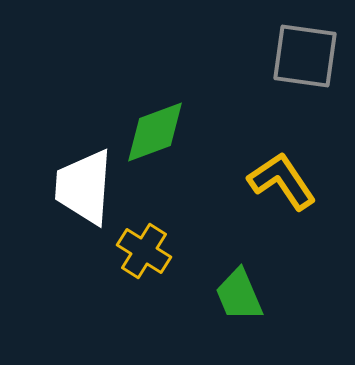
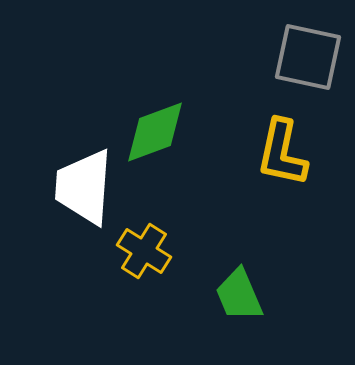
gray square: moved 3 px right, 1 px down; rotated 4 degrees clockwise
yellow L-shape: moved 28 px up; rotated 134 degrees counterclockwise
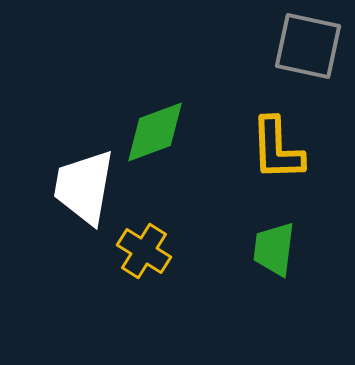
gray square: moved 11 px up
yellow L-shape: moved 5 px left, 4 px up; rotated 14 degrees counterclockwise
white trapezoid: rotated 6 degrees clockwise
green trapezoid: moved 35 px right, 46 px up; rotated 30 degrees clockwise
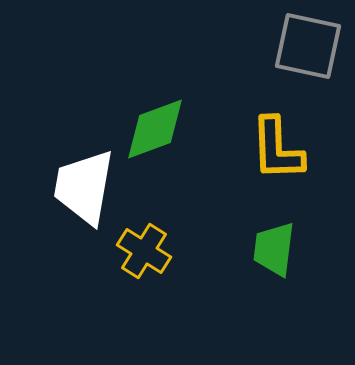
green diamond: moved 3 px up
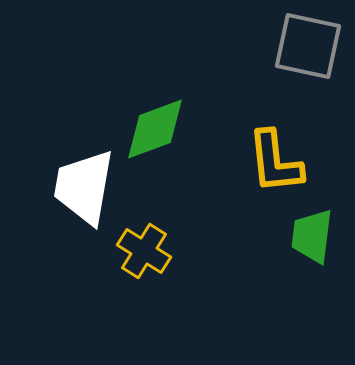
yellow L-shape: moved 2 px left, 13 px down; rotated 4 degrees counterclockwise
green trapezoid: moved 38 px right, 13 px up
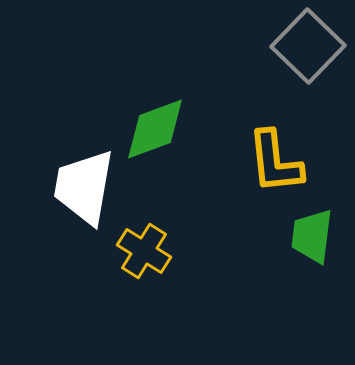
gray square: rotated 32 degrees clockwise
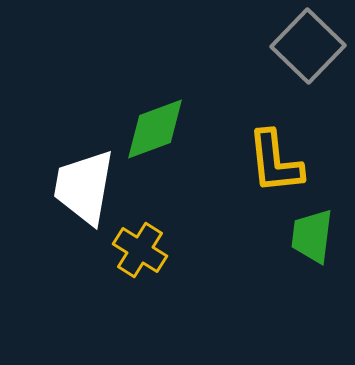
yellow cross: moved 4 px left, 1 px up
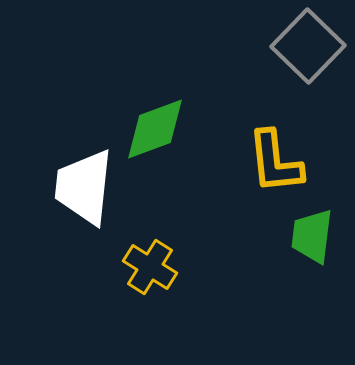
white trapezoid: rotated 4 degrees counterclockwise
yellow cross: moved 10 px right, 17 px down
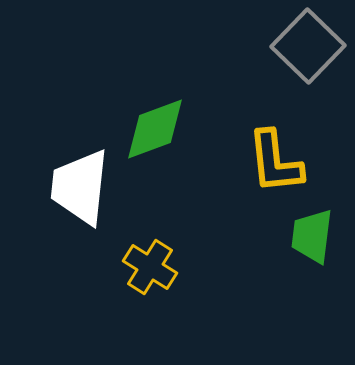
white trapezoid: moved 4 px left
